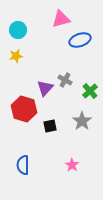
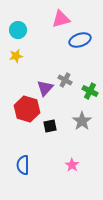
green cross: rotated 21 degrees counterclockwise
red hexagon: moved 3 px right
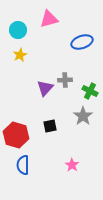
pink triangle: moved 12 px left
blue ellipse: moved 2 px right, 2 px down
yellow star: moved 4 px right, 1 px up; rotated 16 degrees counterclockwise
gray cross: rotated 32 degrees counterclockwise
red hexagon: moved 11 px left, 26 px down
gray star: moved 1 px right, 5 px up
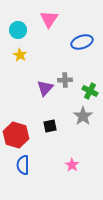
pink triangle: rotated 42 degrees counterclockwise
yellow star: rotated 16 degrees counterclockwise
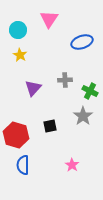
purple triangle: moved 12 px left
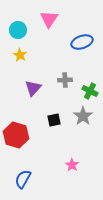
black square: moved 4 px right, 6 px up
blue semicircle: moved 14 px down; rotated 30 degrees clockwise
